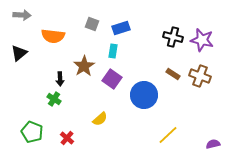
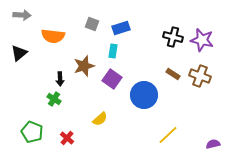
brown star: rotated 15 degrees clockwise
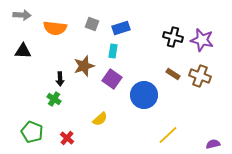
orange semicircle: moved 2 px right, 8 px up
black triangle: moved 4 px right, 2 px up; rotated 42 degrees clockwise
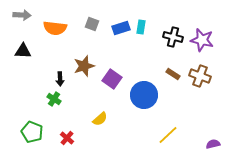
cyan rectangle: moved 28 px right, 24 px up
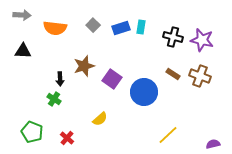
gray square: moved 1 px right, 1 px down; rotated 24 degrees clockwise
blue circle: moved 3 px up
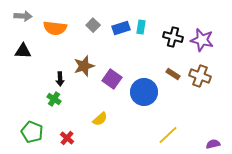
gray arrow: moved 1 px right, 1 px down
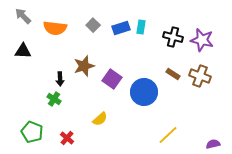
gray arrow: rotated 138 degrees counterclockwise
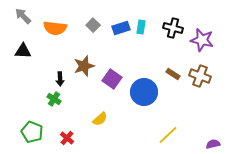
black cross: moved 9 px up
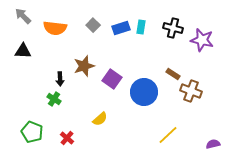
brown cross: moved 9 px left, 15 px down
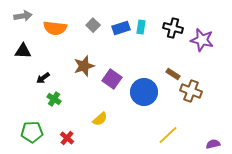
gray arrow: rotated 126 degrees clockwise
black arrow: moved 17 px left, 1 px up; rotated 56 degrees clockwise
green pentagon: rotated 25 degrees counterclockwise
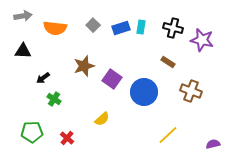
brown rectangle: moved 5 px left, 12 px up
yellow semicircle: moved 2 px right
